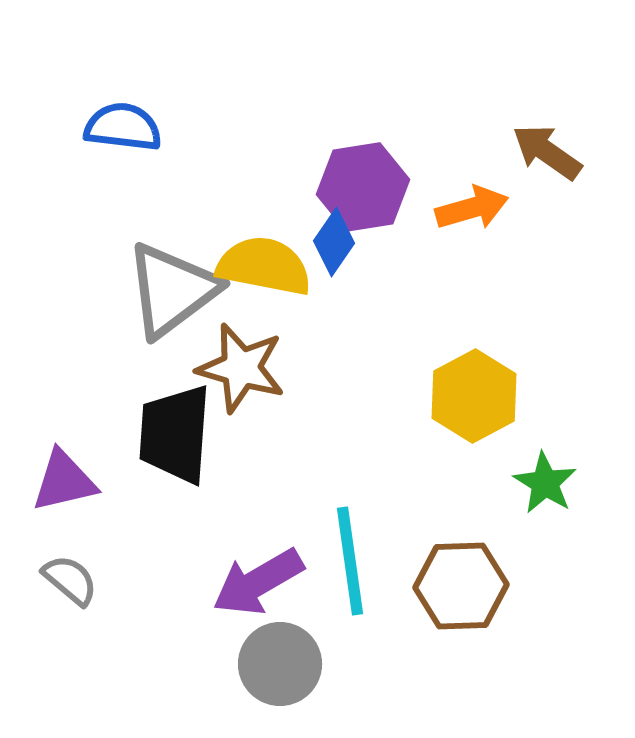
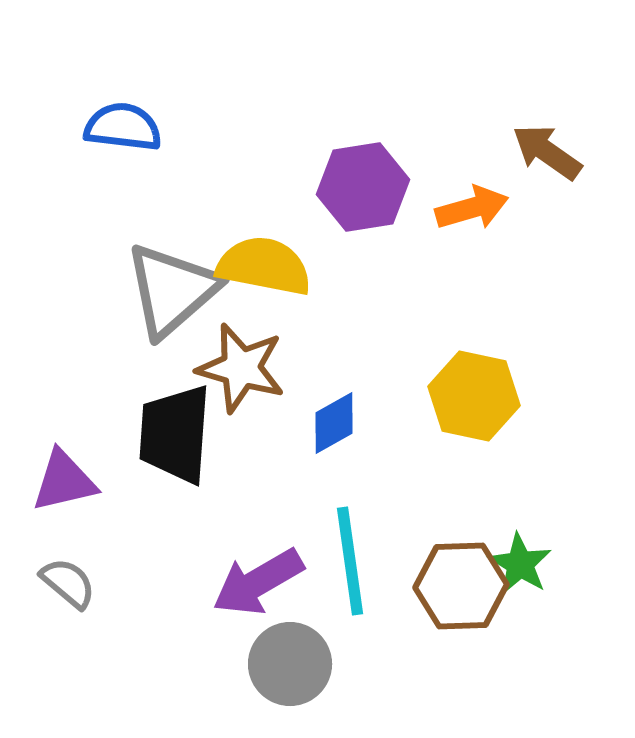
blue diamond: moved 181 px down; rotated 26 degrees clockwise
gray triangle: rotated 4 degrees counterclockwise
yellow hexagon: rotated 20 degrees counterclockwise
green star: moved 25 px left, 81 px down
gray semicircle: moved 2 px left, 3 px down
gray circle: moved 10 px right
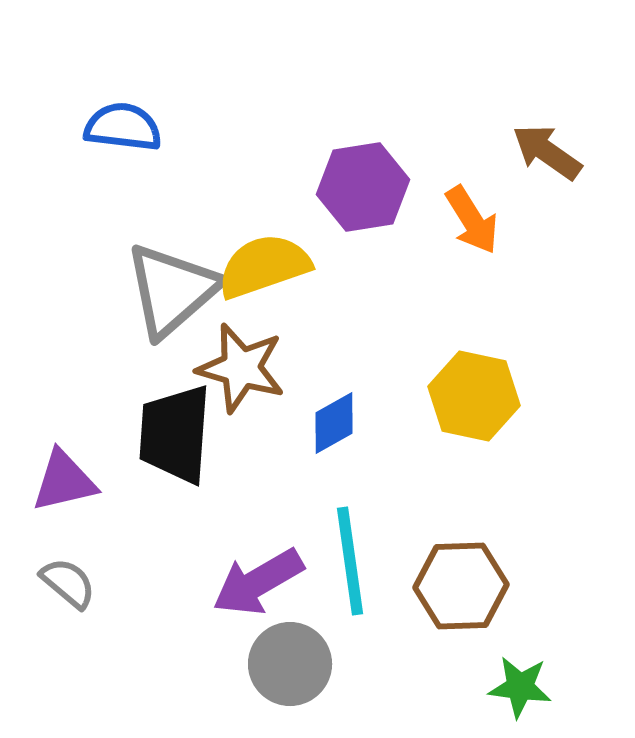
orange arrow: moved 12 px down; rotated 74 degrees clockwise
yellow semicircle: rotated 30 degrees counterclockwise
green star: moved 123 px down; rotated 24 degrees counterclockwise
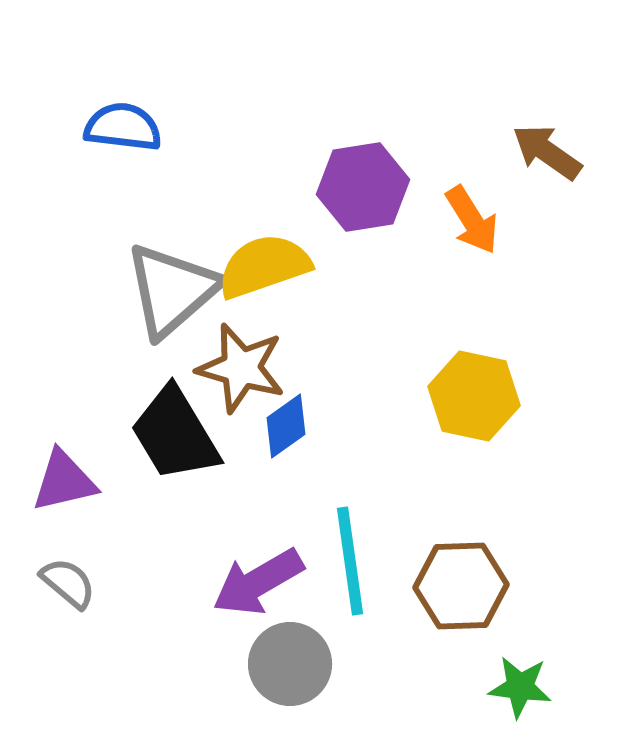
blue diamond: moved 48 px left, 3 px down; rotated 6 degrees counterclockwise
black trapezoid: rotated 35 degrees counterclockwise
